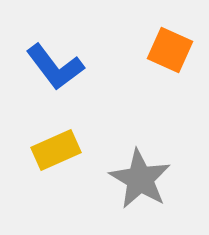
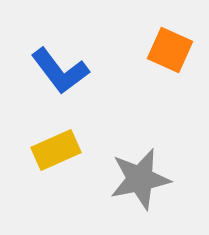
blue L-shape: moved 5 px right, 4 px down
gray star: rotated 30 degrees clockwise
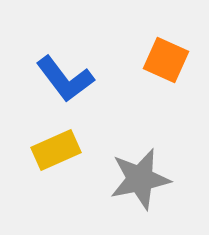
orange square: moved 4 px left, 10 px down
blue L-shape: moved 5 px right, 8 px down
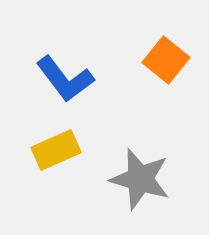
orange square: rotated 15 degrees clockwise
gray star: rotated 28 degrees clockwise
